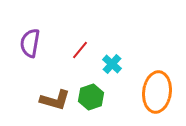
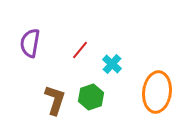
brown L-shape: rotated 88 degrees counterclockwise
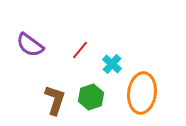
purple semicircle: moved 2 px down; rotated 64 degrees counterclockwise
orange ellipse: moved 15 px left, 1 px down
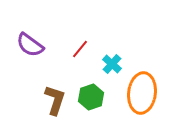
red line: moved 1 px up
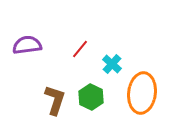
purple semicircle: moved 3 px left; rotated 136 degrees clockwise
green hexagon: rotated 15 degrees counterclockwise
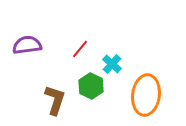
orange ellipse: moved 4 px right, 2 px down
green hexagon: moved 11 px up
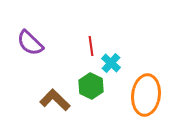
purple semicircle: moved 3 px right, 2 px up; rotated 128 degrees counterclockwise
red line: moved 11 px right, 3 px up; rotated 48 degrees counterclockwise
cyan cross: moved 1 px left, 1 px up
brown L-shape: rotated 64 degrees counterclockwise
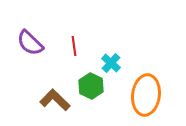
red line: moved 17 px left
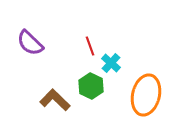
red line: moved 16 px right; rotated 12 degrees counterclockwise
orange ellipse: rotated 6 degrees clockwise
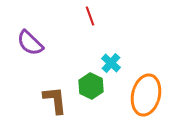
red line: moved 30 px up
brown L-shape: rotated 40 degrees clockwise
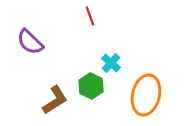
purple semicircle: moved 1 px up
brown L-shape: rotated 64 degrees clockwise
